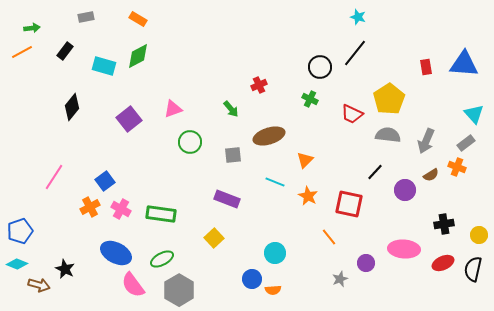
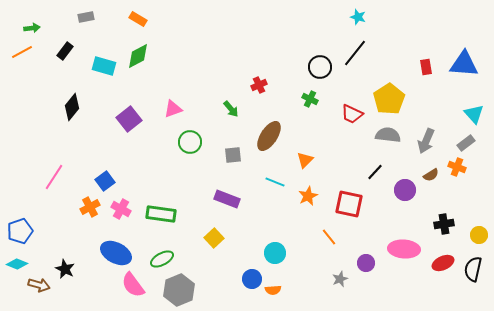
brown ellipse at (269, 136): rotated 40 degrees counterclockwise
orange star at (308, 196): rotated 18 degrees clockwise
gray hexagon at (179, 290): rotated 8 degrees clockwise
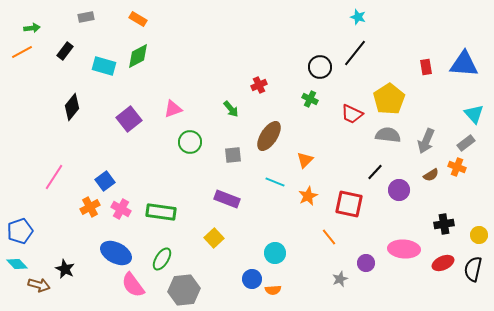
purple circle at (405, 190): moved 6 px left
green rectangle at (161, 214): moved 2 px up
green ellipse at (162, 259): rotated 30 degrees counterclockwise
cyan diamond at (17, 264): rotated 25 degrees clockwise
gray hexagon at (179, 290): moved 5 px right; rotated 16 degrees clockwise
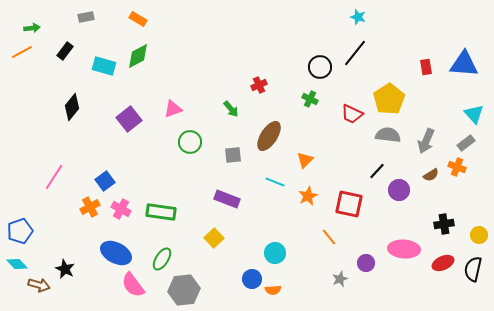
black line at (375, 172): moved 2 px right, 1 px up
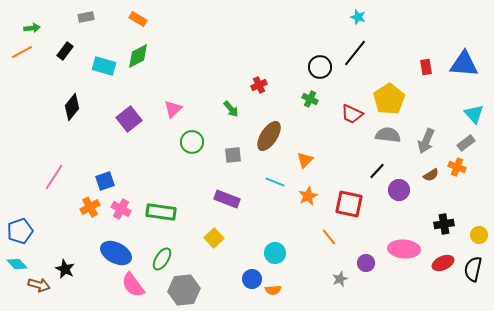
pink triangle at (173, 109): rotated 24 degrees counterclockwise
green circle at (190, 142): moved 2 px right
blue square at (105, 181): rotated 18 degrees clockwise
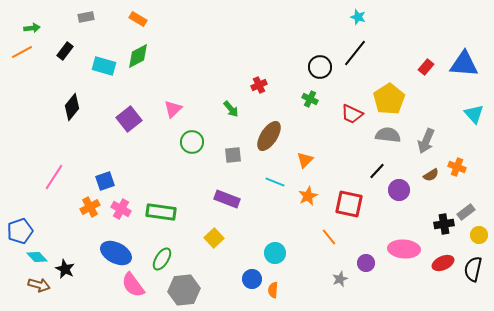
red rectangle at (426, 67): rotated 49 degrees clockwise
gray rectangle at (466, 143): moved 69 px down
cyan diamond at (17, 264): moved 20 px right, 7 px up
orange semicircle at (273, 290): rotated 98 degrees clockwise
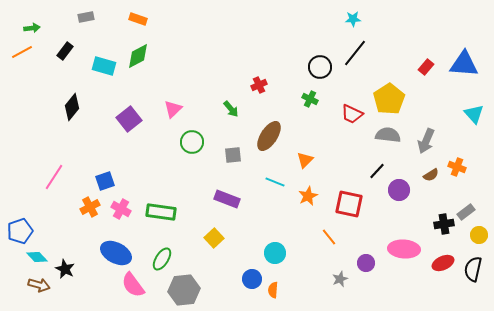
cyan star at (358, 17): moved 5 px left, 2 px down; rotated 21 degrees counterclockwise
orange rectangle at (138, 19): rotated 12 degrees counterclockwise
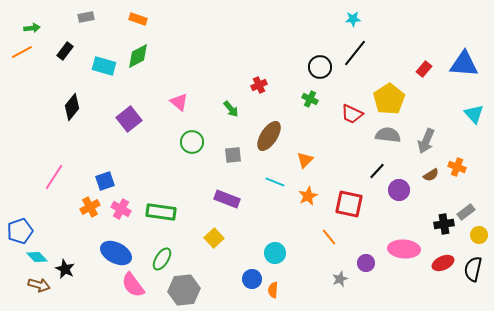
red rectangle at (426, 67): moved 2 px left, 2 px down
pink triangle at (173, 109): moved 6 px right, 7 px up; rotated 36 degrees counterclockwise
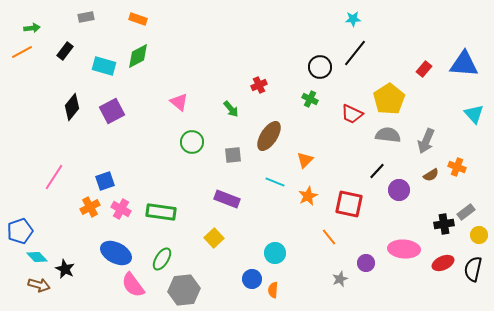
purple square at (129, 119): moved 17 px left, 8 px up; rotated 10 degrees clockwise
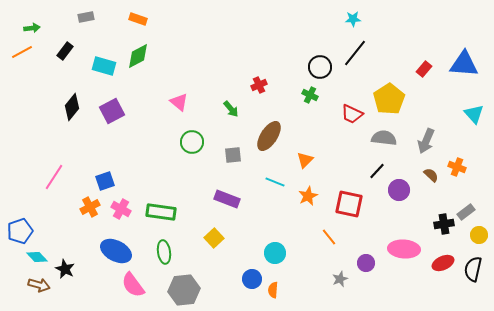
green cross at (310, 99): moved 4 px up
gray semicircle at (388, 135): moved 4 px left, 3 px down
brown semicircle at (431, 175): rotated 105 degrees counterclockwise
blue ellipse at (116, 253): moved 2 px up
green ellipse at (162, 259): moved 2 px right, 7 px up; rotated 40 degrees counterclockwise
